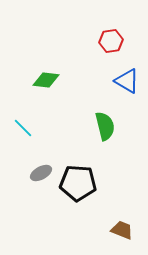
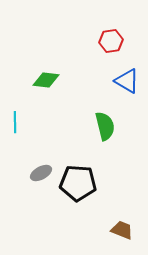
cyan line: moved 8 px left, 6 px up; rotated 45 degrees clockwise
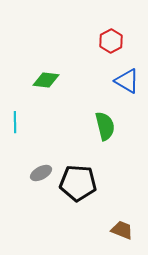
red hexagon: rotated 20 degrees counterclockwise
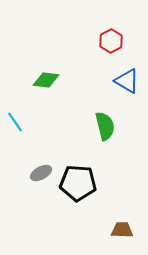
cyan line: rotated 35 degrees counterclockwise
brown trapezoid: rotated 20 degrees counterclockwise
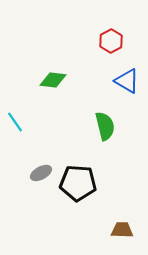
green diamond: moved 7 px right
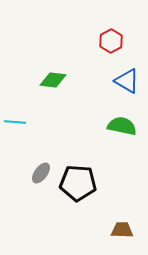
cyan line: rotated 50 degrees counterclockwise
green semicircle: moved 17 px right; rotated 64 degrees counterclockwise
gray ellipse: rotated 25 degrees counterclockwise
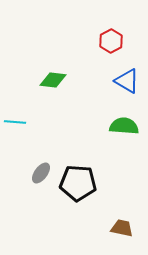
green semicircle: moved 2 px right; rotated 8 degrees counterclockwise
brown trapezoid: moved 2 px up; rotated 10 degrees clockwise
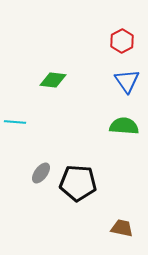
red hexagon: moved 11 px right
blue triangle: rotated 24 degrees clockwise
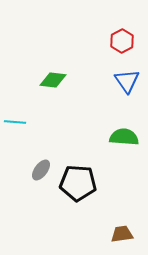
green semicircle: moved 11 px down
gray ellipse: moved 3 px up
brown trapezoid: moved 6 px down; rotated 20 degrees counterclockwise
